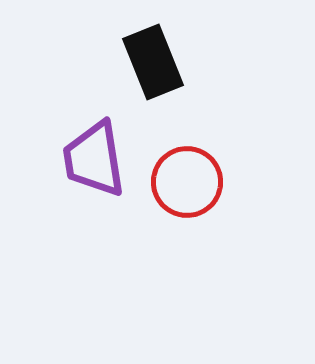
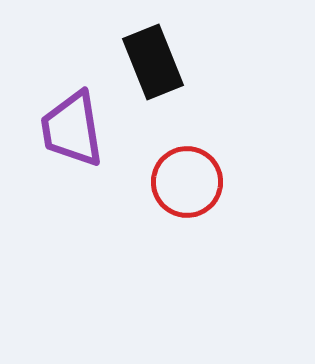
purple trapezoid: moved 22 px left, 30 px up
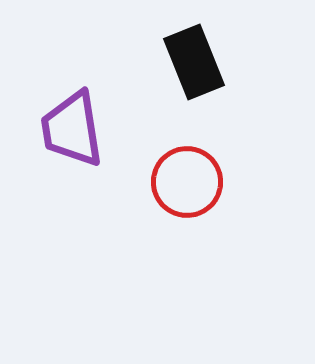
black rectangle: moved 41 px right
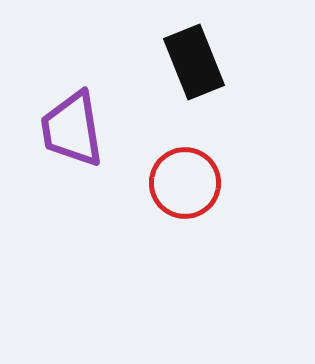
red circle: moved 2 px left, 1 px down
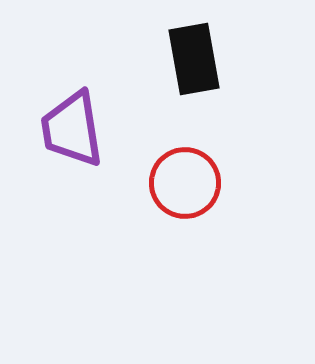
black rectangle: moved 3 px up; rotated 12 degrees clockwise
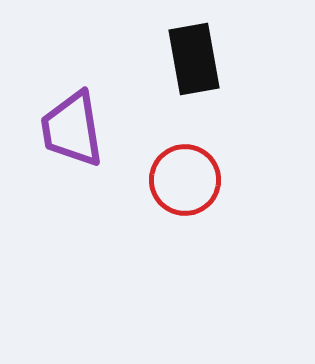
red circle: moved 3 px up
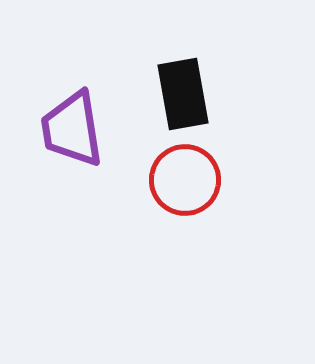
black rectangle: moved 11 px left, 35 px down
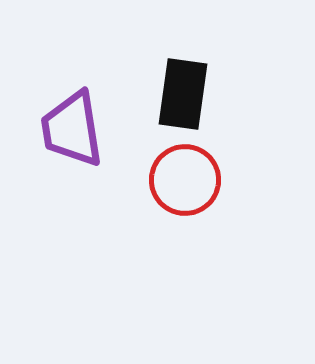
black rectangle: rotated 18 degrees clockwise
